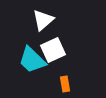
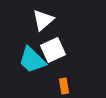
orange rectangle: moved 1 px left, 2 px down
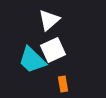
white triangle: moved 6 px right
orange rectangle: moved 1 px left, 2 px up
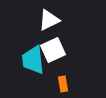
white triangle: rotated 15 degrees clockwise
cyan trapezoid: moved 1 px right; rotated 40 degrees clockwise
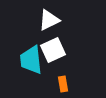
cyan trapezoid: moved 2 px left
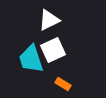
cyan trapezoid: moved 1 px up; rotated 12 degrees counterclockwise
orange rectangle: rotated 49 degrees counterclockwise
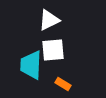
white square: rotated 20 degrees clockwise
cyan trapezoid: moved 6 px down; rotated 20 degrees clockwise
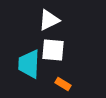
white square: rotated 10 degrees clockwise
cyan trapezoid: moved 2 px left, 1 px up
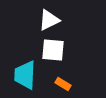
cyan trapezoid: moved 4 px left, 11 px down
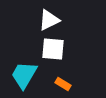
white square: moved 1 px up
cyan trapezoid: moved 1 px left; rotated 28 degrees clockwise
